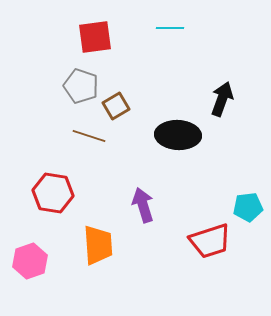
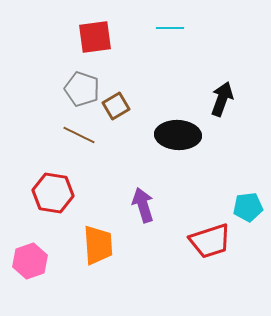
gray pentagon: moved 1 px right, 3 px down
brown line: moved 10 px left, 1 px up; rotated 8 degrees clockwise
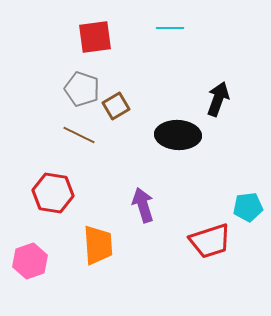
black arrow: moved 4 px left
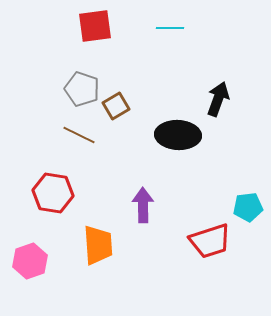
red square: moved 11 px up
purple arrow: rotated 16 degrees clockwise
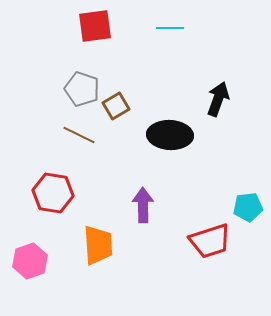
black ellipse: moved 8 px left
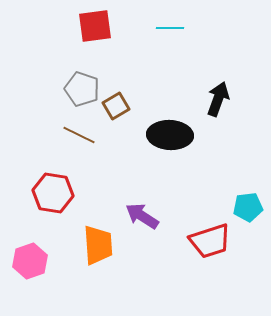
purple arrow: moved 1 px left, 11 px down; rotated 56 degrees counterclockwise
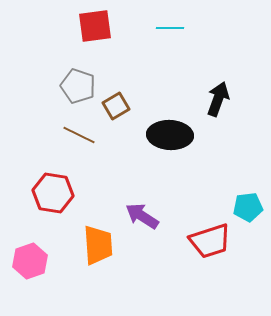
gray pentagon: moved 4 px left, 3 px up
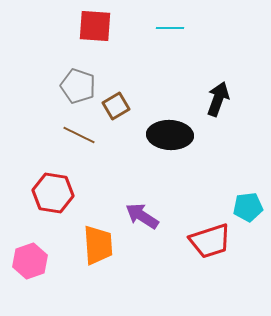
red square: rotated 12 degrees clockwise
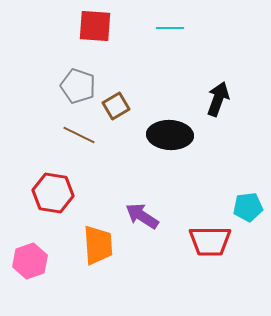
red trapezoid: rotated 18 degrees clockwise
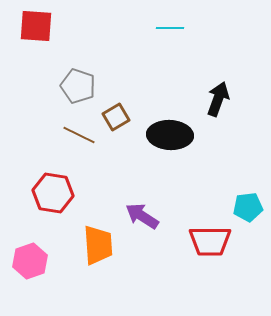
red square: moved 59 px left
brown square: moved 11 px down
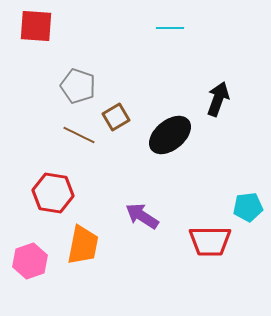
black ellipse: rotated 42 degrees counterclockwise
orange trapezoid: moved 15 px left; rotated 15 degrees clockwise
